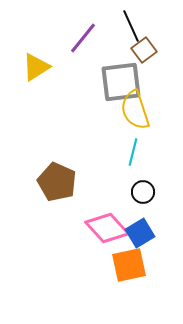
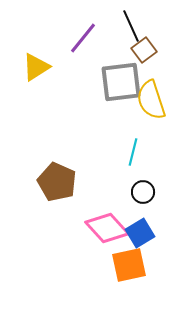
yellow semicircle: moved 16 px right, 10 px up
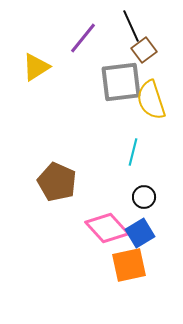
black circle: moved 1 px right, 5 px down
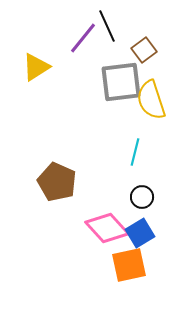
black line: moved 24 px left
cyan line: moved 2 px right
black circle: moved 2 px left
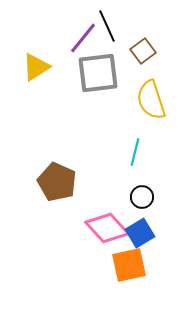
brown square: moved 1 px left, 1 px down
gray square: moved 23 px left, 9 px up
